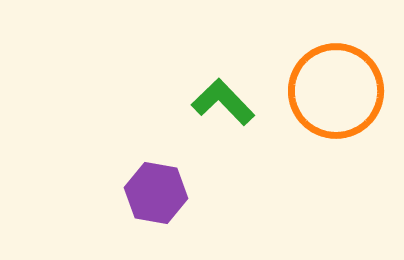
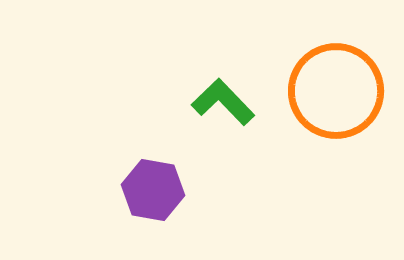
purple hexagon: moved 3 px left, 3 px up
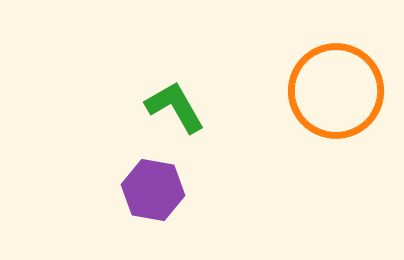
green L-shape: moved 48 px left, 5 px down; rotated 14 degrees clockwise
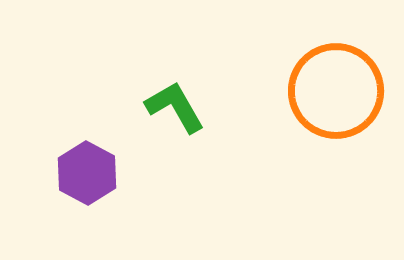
purple hexagon: moved 66 px left, 17 px up; rotated 18 degrees clockwise
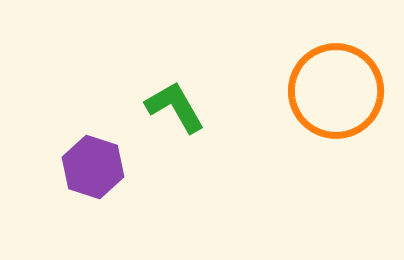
purple hexagon: moved 6 px right, 6 px up; rotated 10 degrees counterclockwise
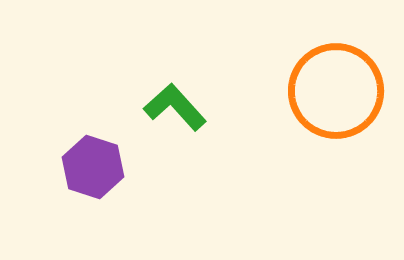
green L-shape: rotated 12 degrees counterclockwise
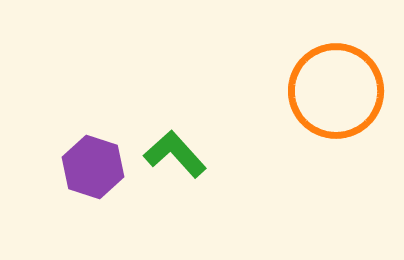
green L-shape: moved 47 px down
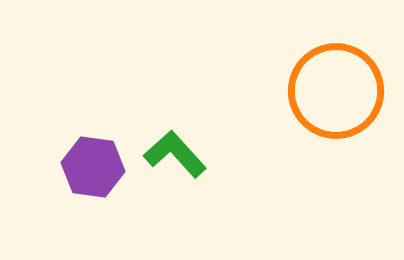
purple hexagon: rotated 10 degrees counterclockwise
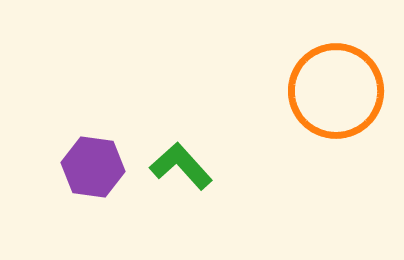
green L-shape: moved 6 px right, 12 px down
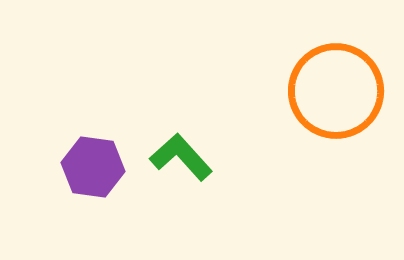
green L-shape: moved 9 px up
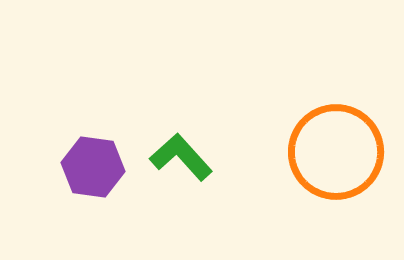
orange circle: moved 61 px down
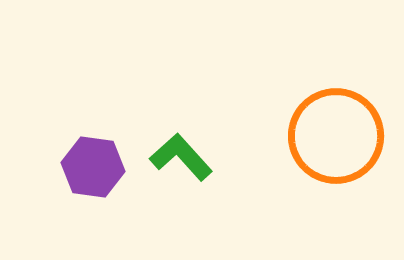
orange circle: moved 16 px up
